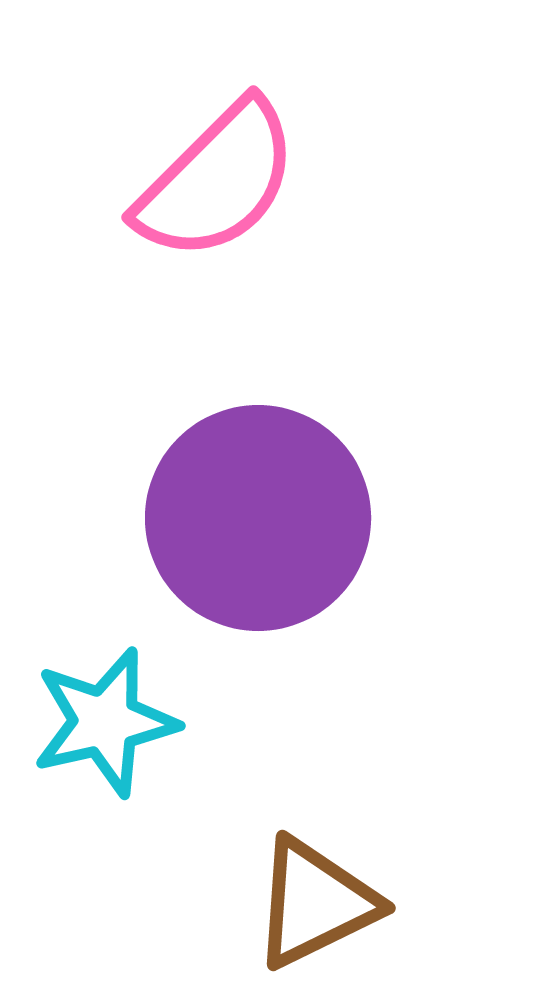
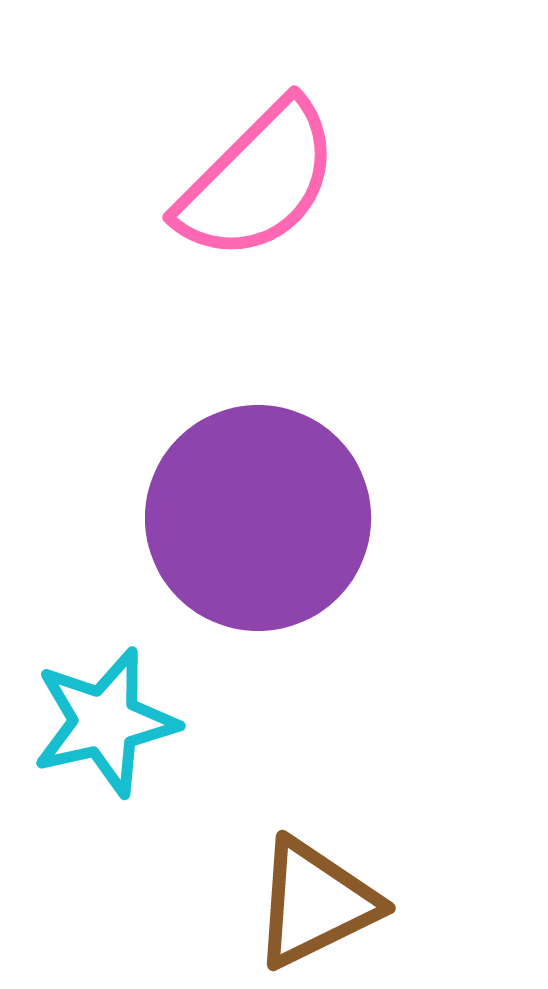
pink semicircle: moved 41 px right
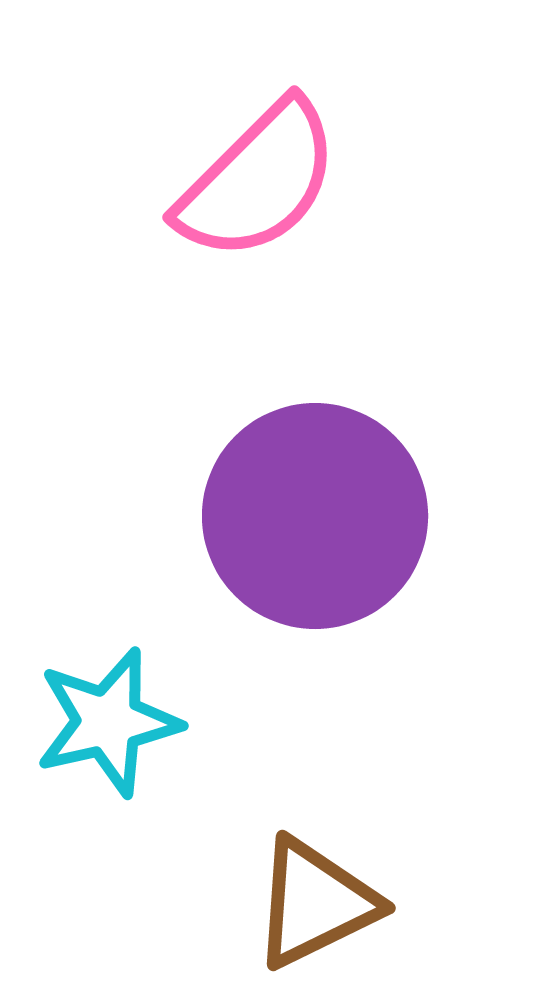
purple circle: moved 57 px right, 2 px up
cyan star: moved 3 px right
